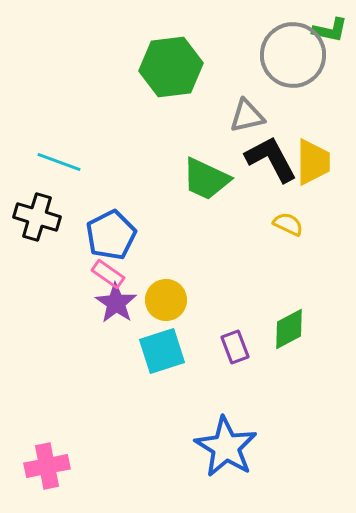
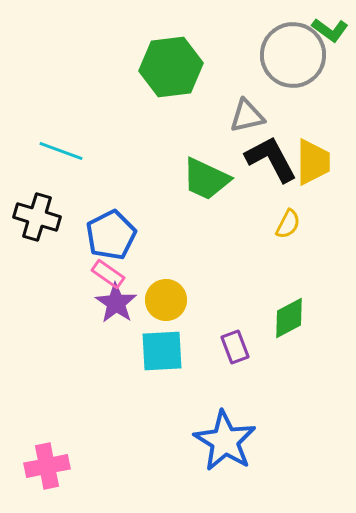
green L-shape: rotated 24 degrees clockwise
cyan line: moved 2 px right, 11 px up
yellow semicircle: rotated 92 degrees clockwise
green diamond: moved 11 px up
cyan square: rotated 15 degrees clockwise
blue star: moved 1 px left, 6 px up
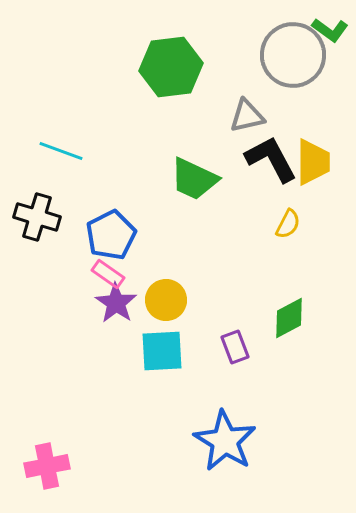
green trapezoid: moved 12 px left
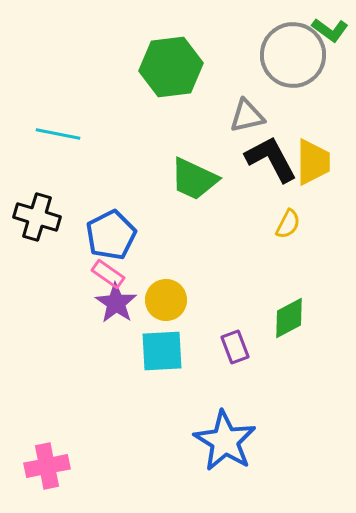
cyan line: moved 3 px left, 17 px up; rotated 9 degrees counterclockwise
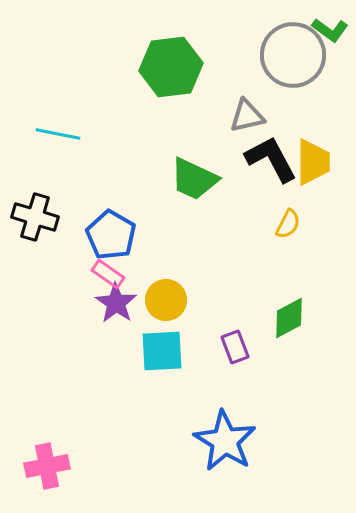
black cross: moved 2 px left
blue pentagon: rotated 15 degrees counterclockwise
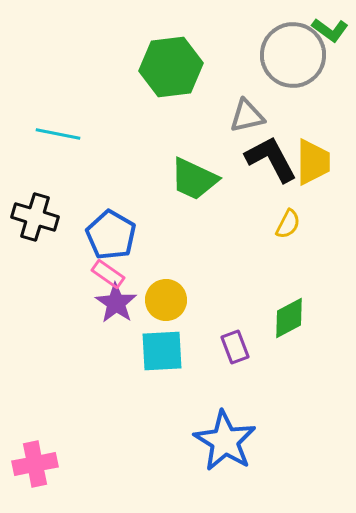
pink cross: moved 12 px left, 2 px up
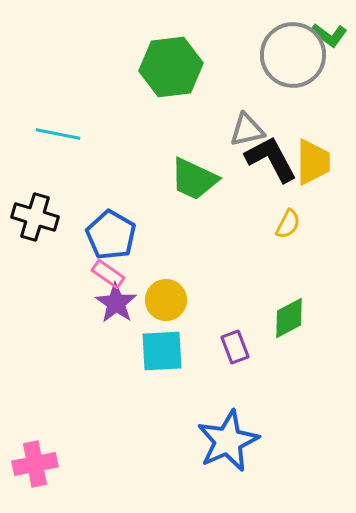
green L-shape: moved 1 px left, 5 px down
gray triangle: moved 14 px down
blue star: moved 3 px right; rotated 16 degrees clockwise
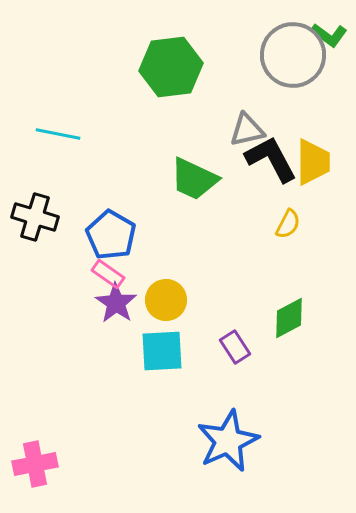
purple rectangle: rotated 12 degrees counterclockwise
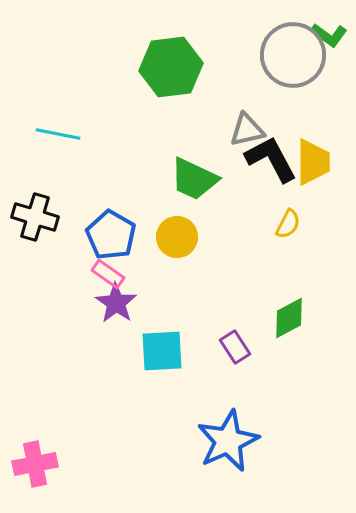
yellow circle: moved 11 px right, 63 px up
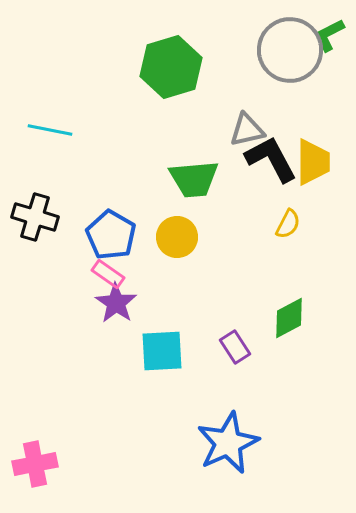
green L-shape: rotated 117 degrees clockwise
gray circle: moved 3 px left, 5 px up
green hexagon: rotated 10 degrees counterclockwise
cyan line: moved 8 px left, 4 px up
green trapezoid: rotated 30 degrees counterclockwise
blue star: moved 2 px down
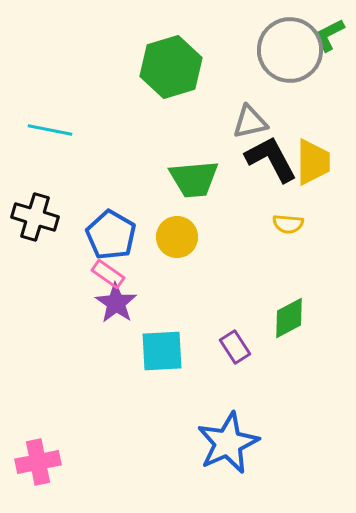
gray triangle: moved 3 px right, 8 px up
yellow semicircle: rotated 68 degrees clockwise
pink cross: moved 3 px right, 2 px up
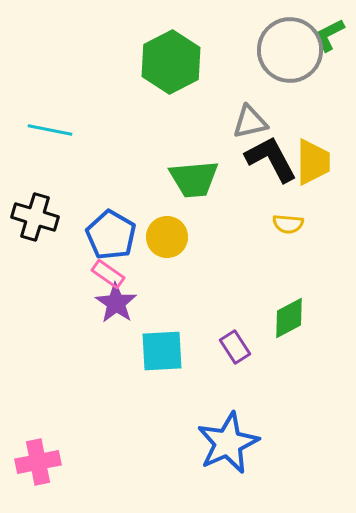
green hexagon: moved 5 px up; rotated 10 degrees counterclockwise
yellow circle: moved 10 px left
